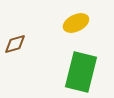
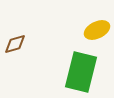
yellow ellipse: moved 21 px right, 7 px down
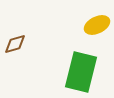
yellow ellipse: moved 5 px up
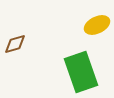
green rectangle: rotated 33 degrees counterclockwise
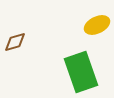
brown diamond: moved 2 px up
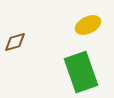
yellow ellipse: moved 9 px left
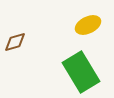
green rectangle: rotated 12 degrees counterclockwise
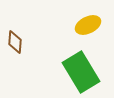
brown diamond: rotated 70 degrees counterclockwise
